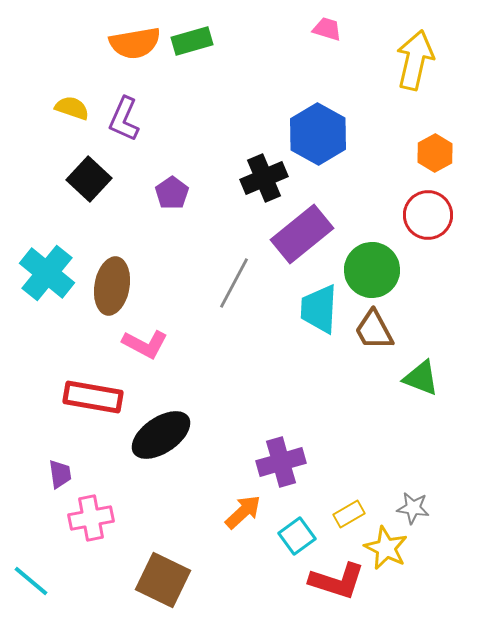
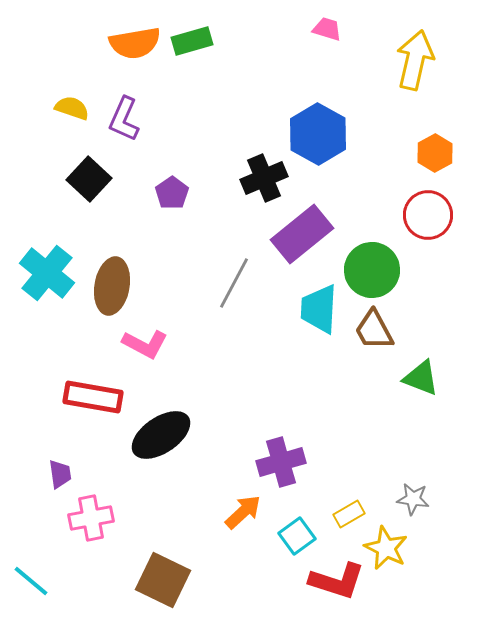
gray star: moved 9 px up
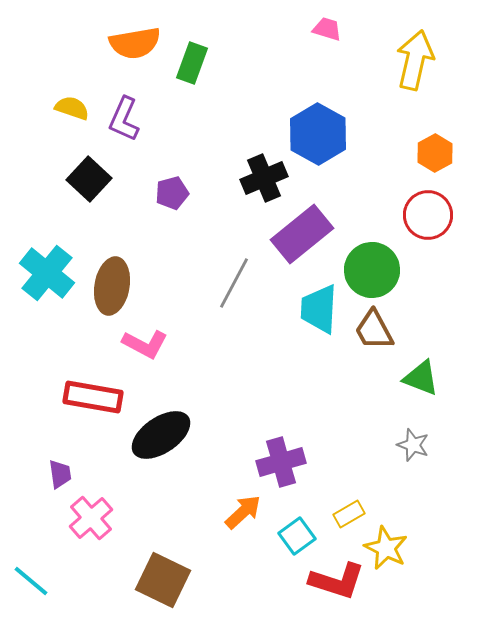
green rectangle: moved 22 px down; rotated 54 degrees counterclockwise
purple pentagon: rotated 20 degrees clockwise
gray star: moved 54 px up; rotated 12 degrees clockwise
pink cross: rotated 30 degrees counterclockwise
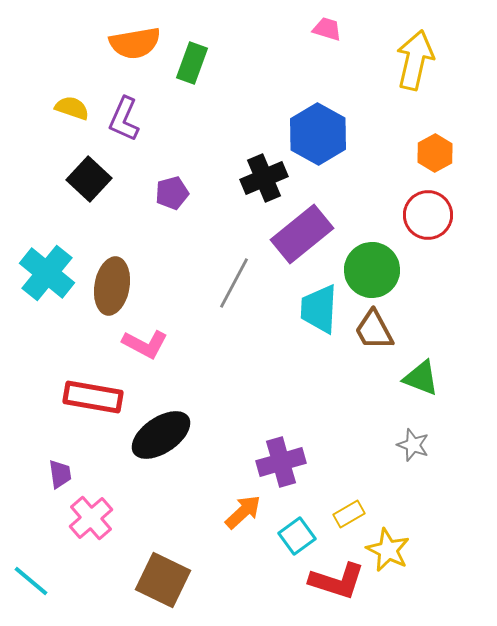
yellow star: moved 2 px right, 2 px down
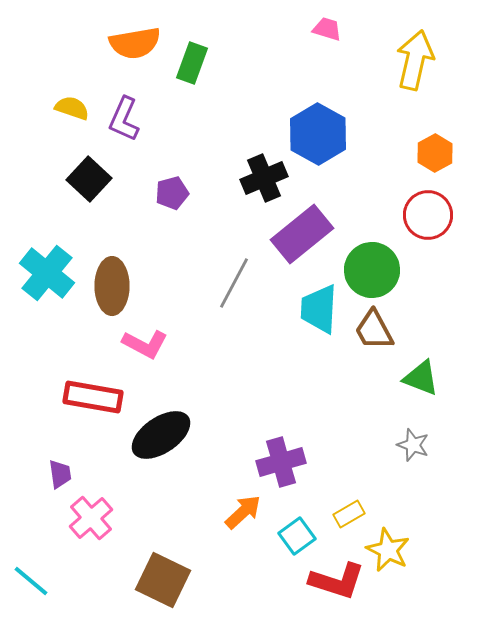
brown ellipse: rotated 10 degrees counterclockwise
